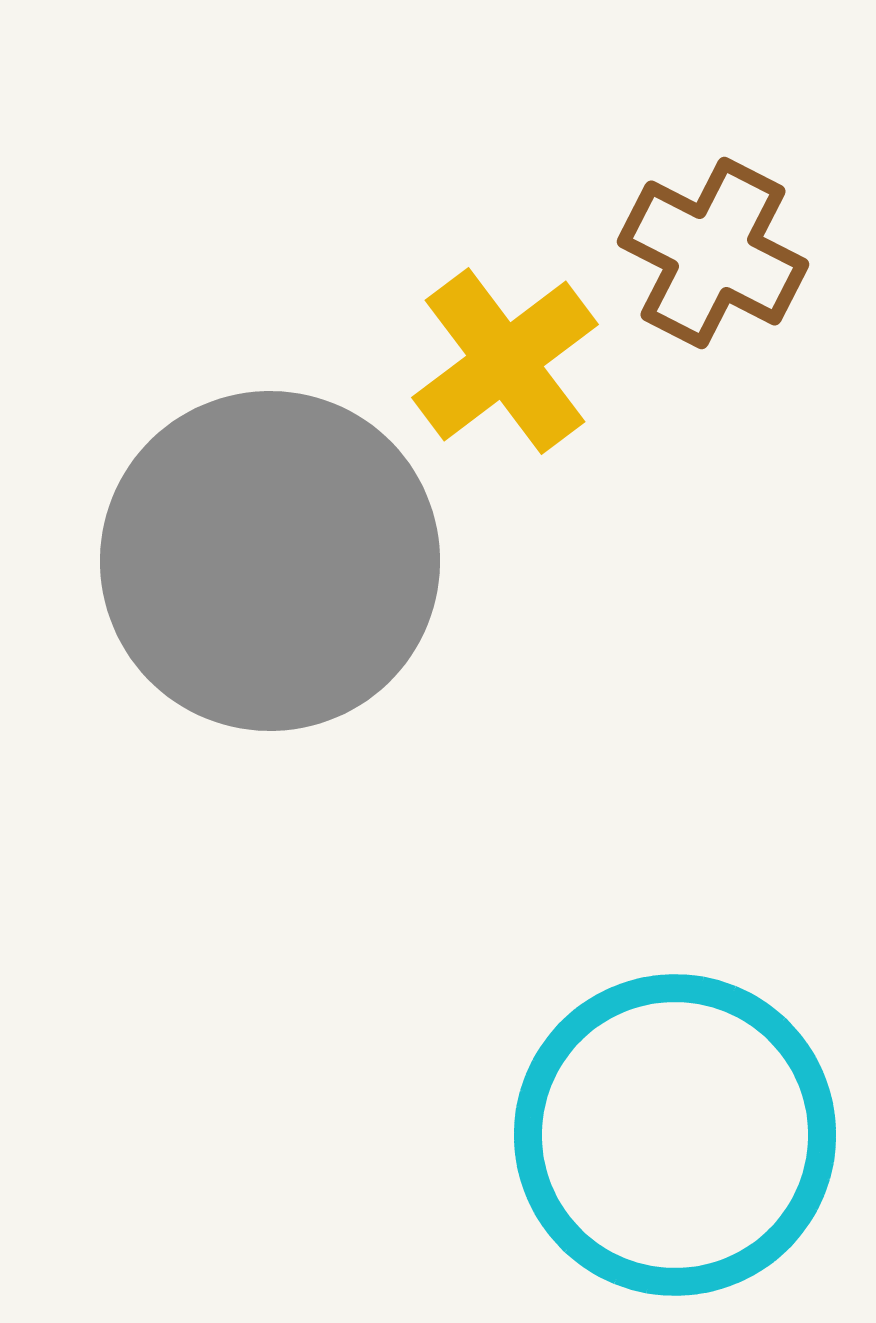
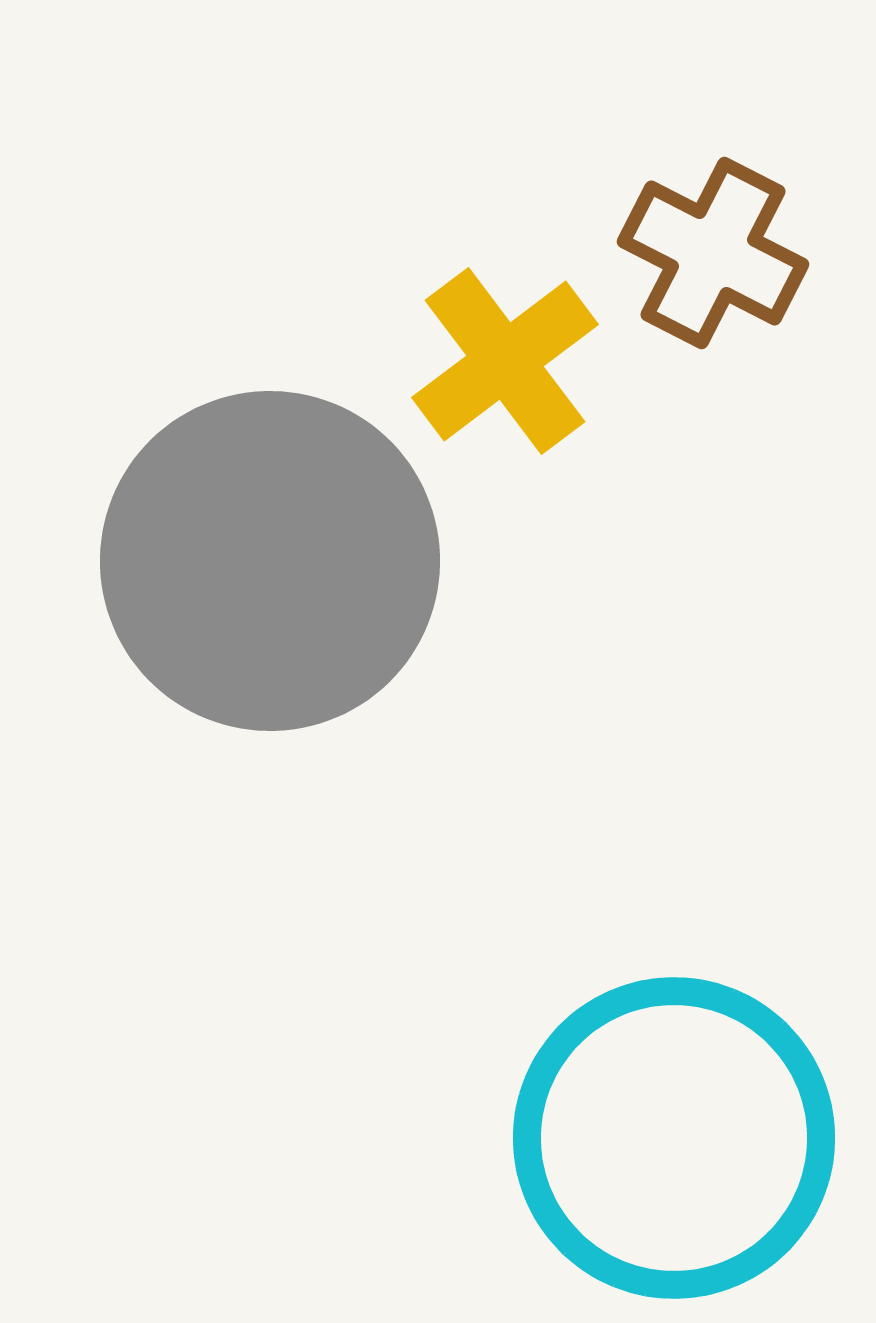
cyan circle: moved 1 px left, 3 px down
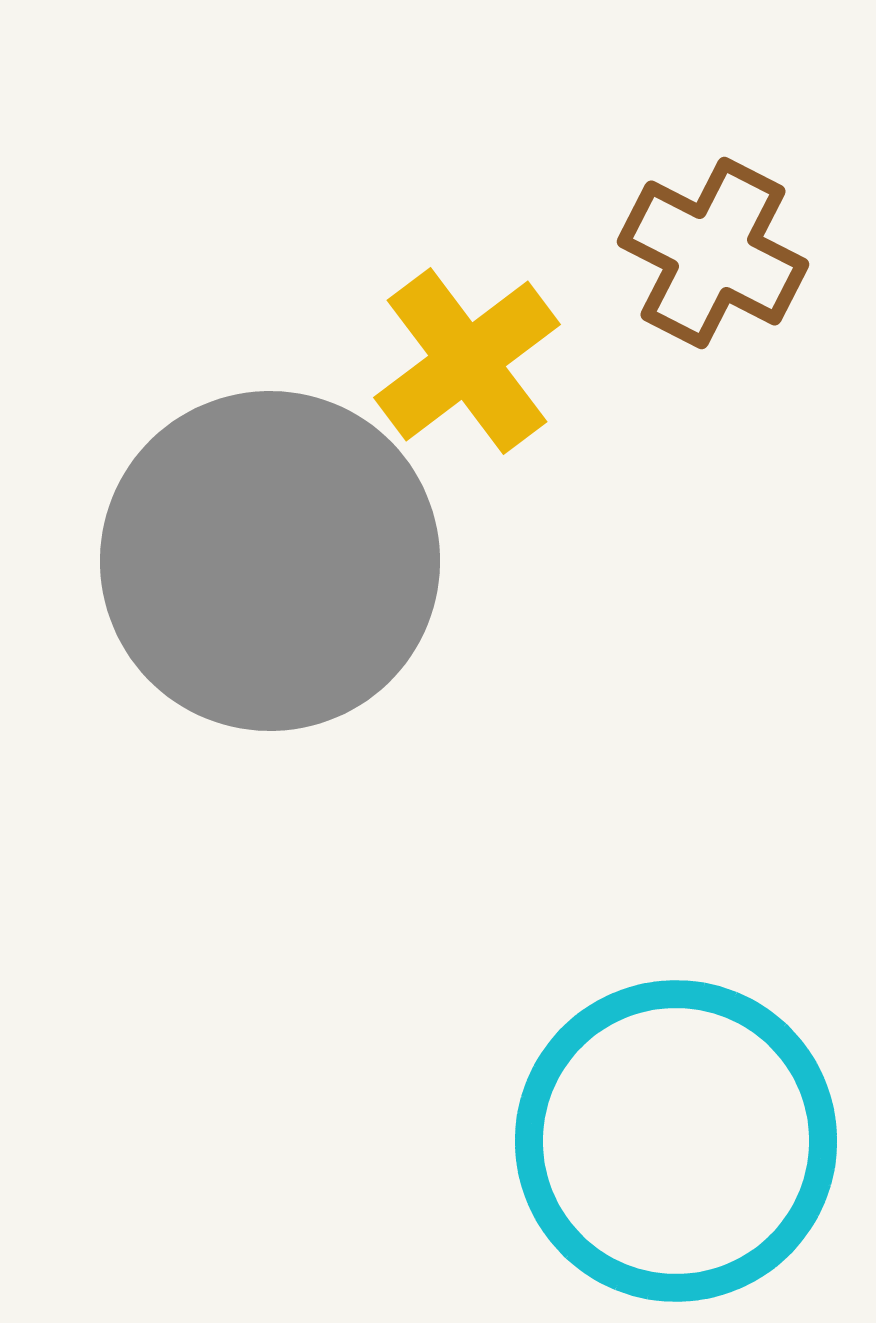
yellow cross: moved 38 px left
cyan circle: moved 2 px right, 3 px down
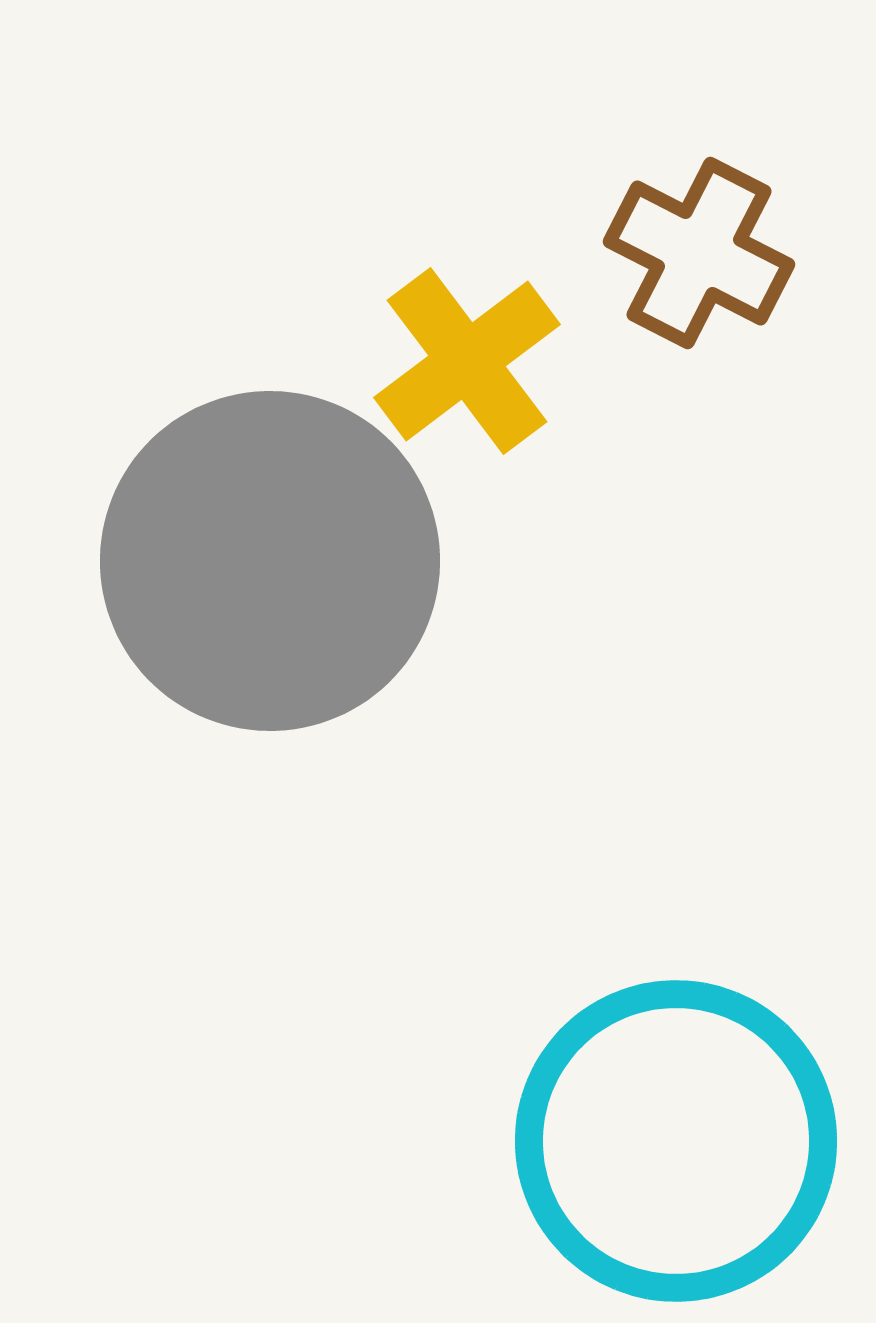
brown cross: moved 14 px left
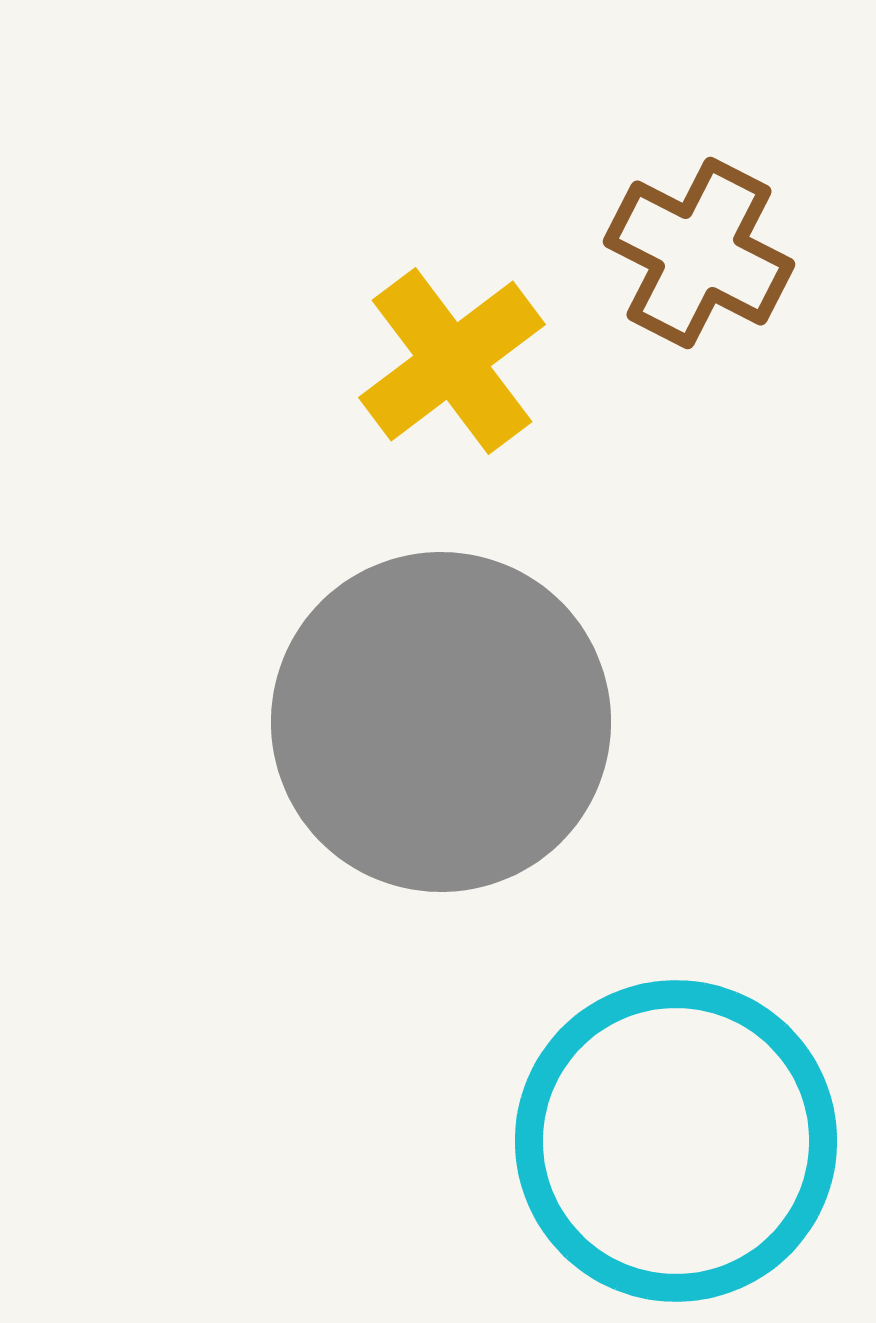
yellow cross: moved 15 px left
gray circle: moved 171 px right, 161 px down
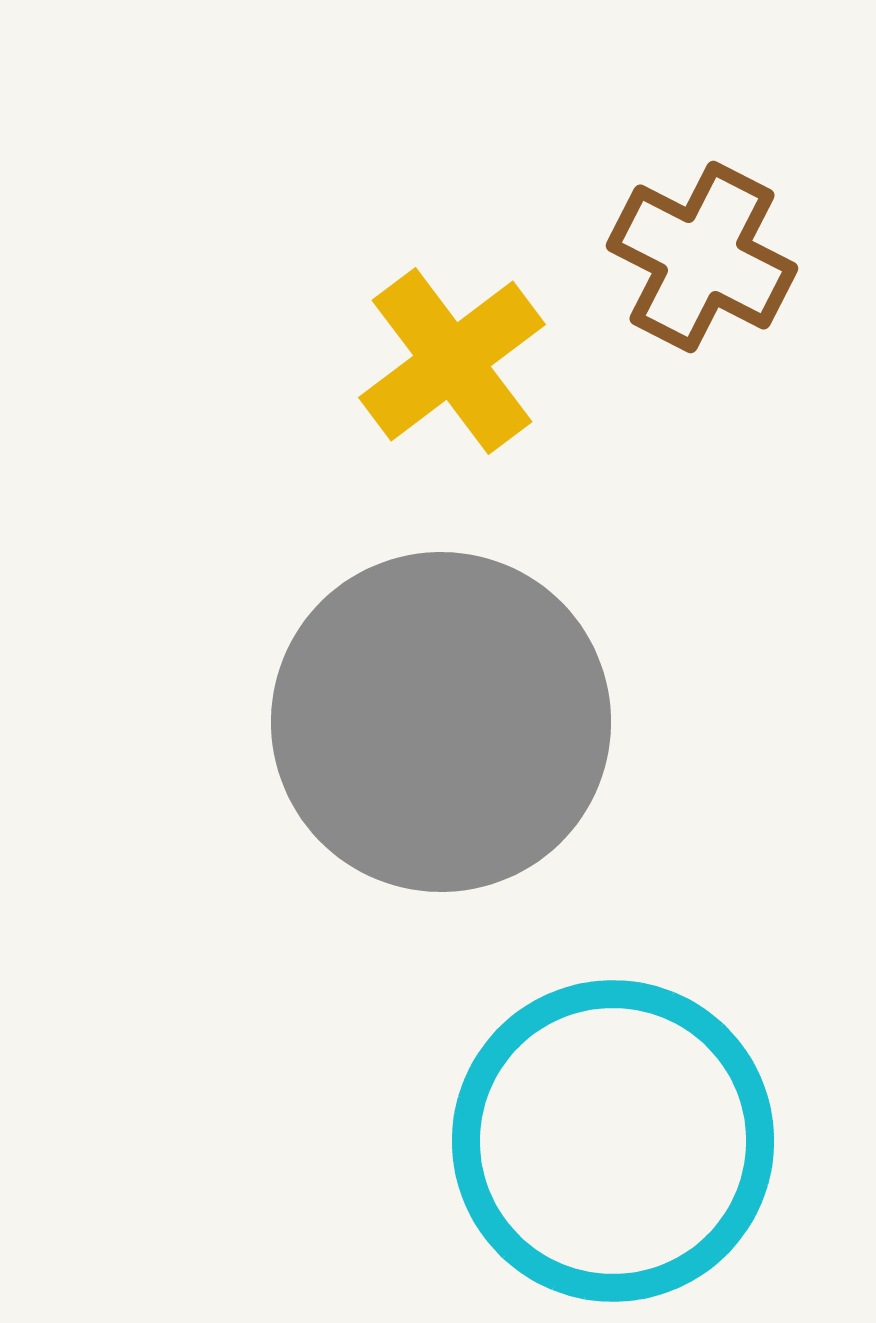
brown cross: moved 3 px right, 4 px down
cyan circle: moved 63 px left
